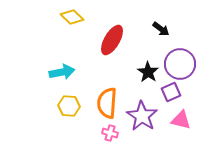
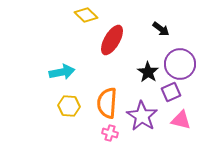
yellow diamond: moved 14 px right, 2 px up
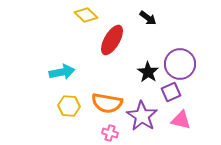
black arrow: moved 13 px left, 11 px up
orange semicircle: rotated 84 degrees counterclockwise
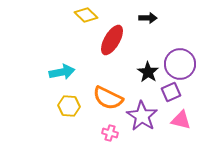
black arrow: rotated 36 degrees counterclockwise
orange semicircle: moved 1 px right, 5 px up; rotated 16 degrees clockwise
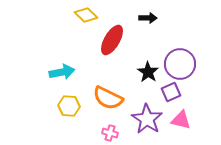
purple star: moved 5 px right, 3 px down
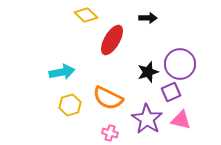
black star: rotated 20 degrees clockwise
yellow hexagon: moved 1 px right, 1 px up; rotated 20 degrees counterclockwise
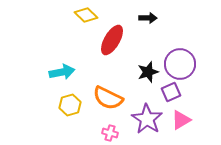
pink triangle: rotated 45 degrees counterclockwise
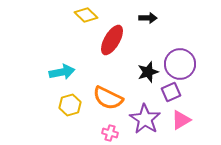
purple star: moved 2 px left
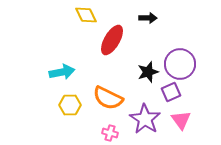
yellow diamond: rotated 20 degrees clockwise
yellow hexagon: rotated 15 degrees clockwise
pink triangle: rotated 35 degrees counterclockwise
